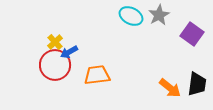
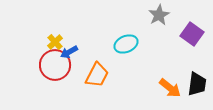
cyan ellipse: moved 5 px left, 28 px down; rotated 50 degrees counterclockwise
orange trapezoid: rotated 124 degrees clockwise
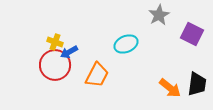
purple square: rotated 10 degrees counterclockwise
yellow cross: rotated 28 degrees counterclockwise
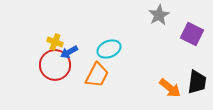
cyan ellipse: moved 17 px left, 5 px down
black trapezoid: moved 2 px up
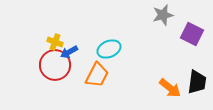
gray star: moved 4 px right; rotated 15 degrees clockwise
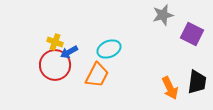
orange arrow: rotated 25 degrees clockwise
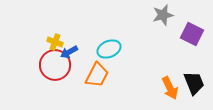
black trapezoid: moved 3 px left, 1 px down; rotated 30 degrees counterclockwise
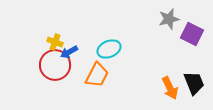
gray star: moved 6 px right, 4 px down
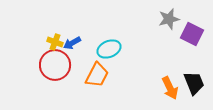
blue arrow: moved 3 px right, 9 px up
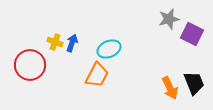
blue arrow: rotated 138 degrees clockwise
red circle: moved 25 px left
